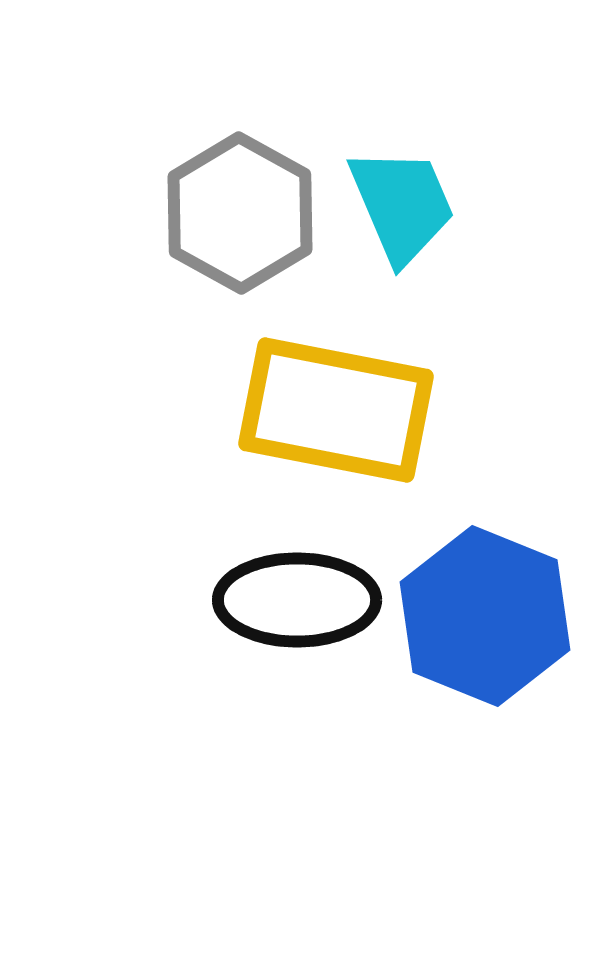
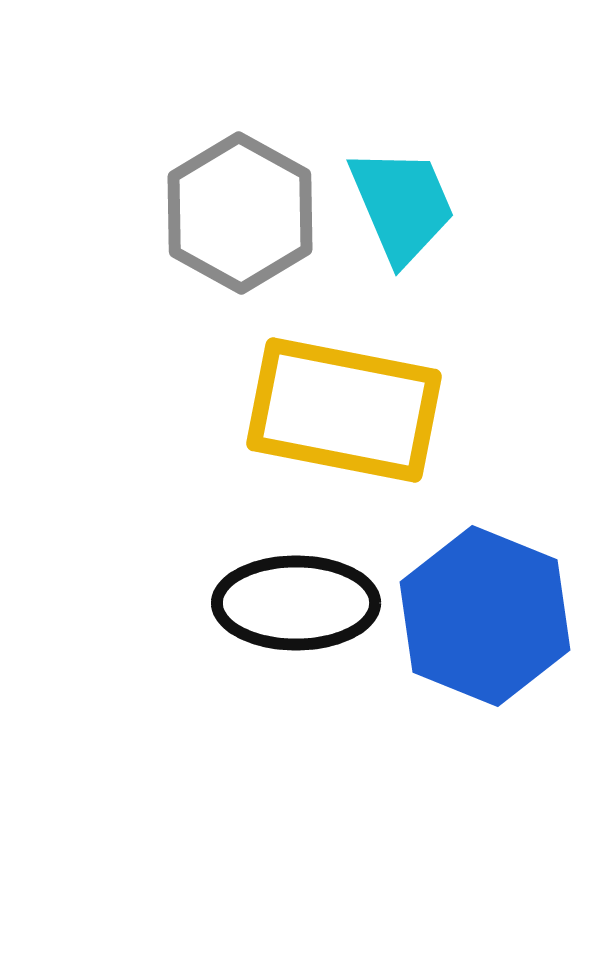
yellow rectangle: moved 8 px right
black ellipse: moved 1 px left, 3 px down
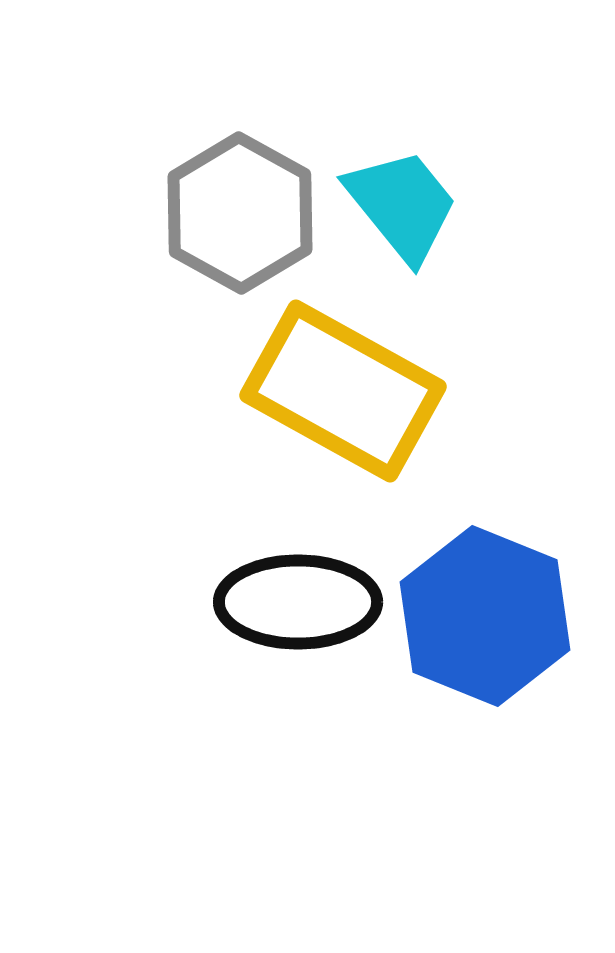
cyan trapezoid: rotated 16 degrees counterclockwise
yellow rectangle: moved 1 px left, 19 px up; rotated 18 degrees clockwise
black ellipse: moved 2 px right, 1 px up
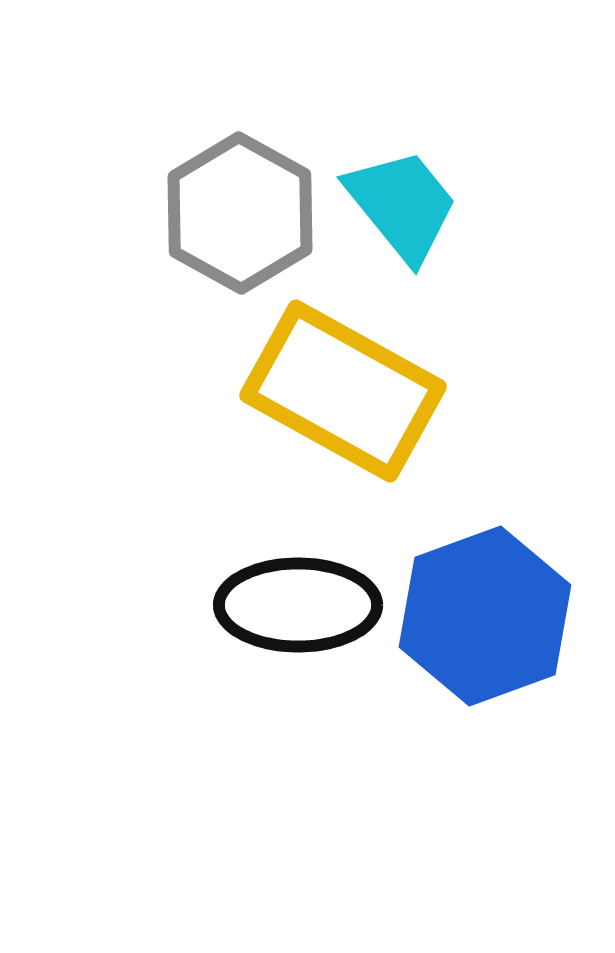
black ellipse: moved 3 px down
blue hexagon: rotated 18 degrees clockwise
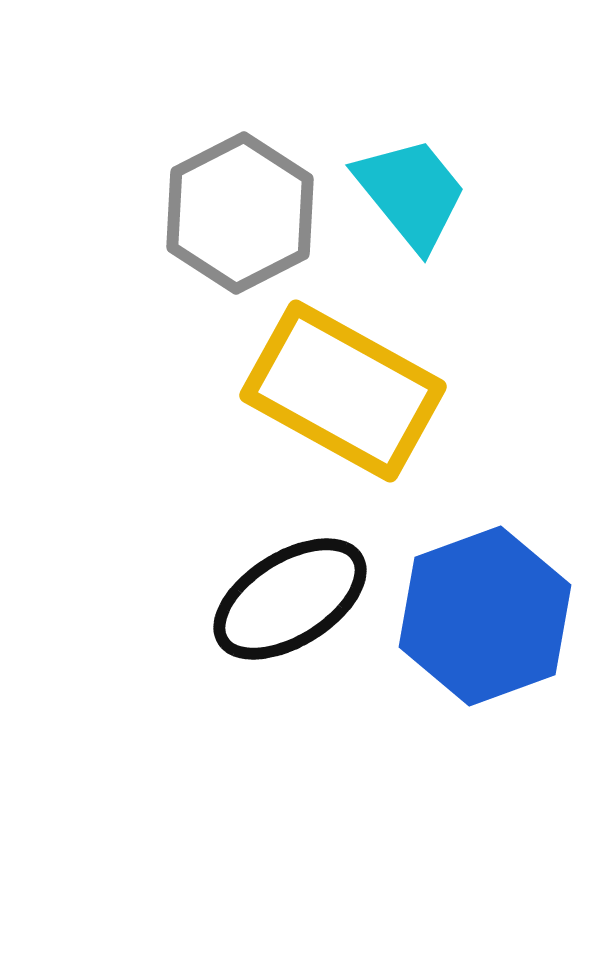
cyan trapezoid: moved 9 px right, 12 px up
gray hexagon: rotated 4 degrees clockwise
black ellipse: moved 8 px left, 6 px up; rotated 32 degrees counterclockwise
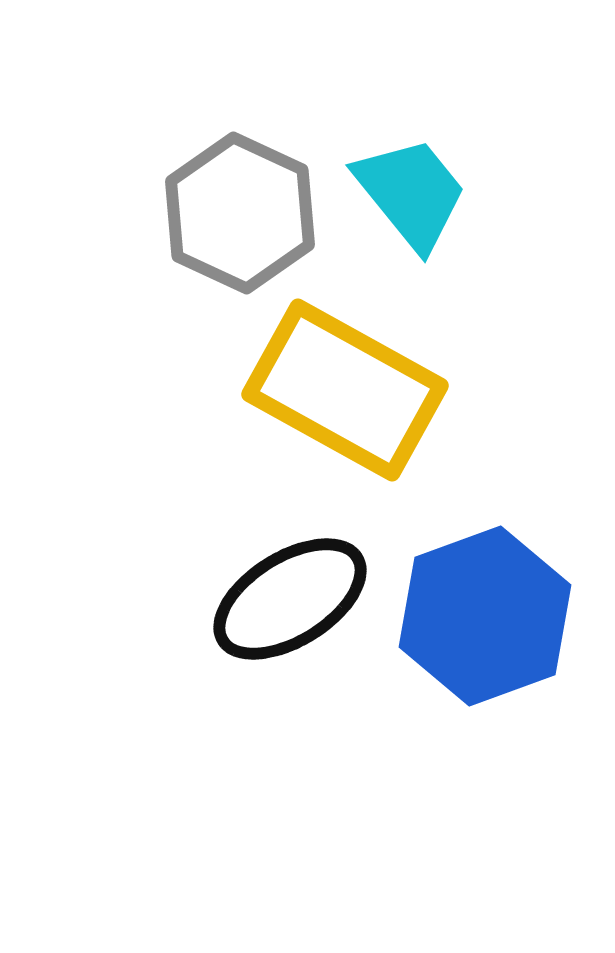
gray hexagon: rotated 8 degrees counterclockwise
yellow rectangle: moved 2 px right, 1 px up
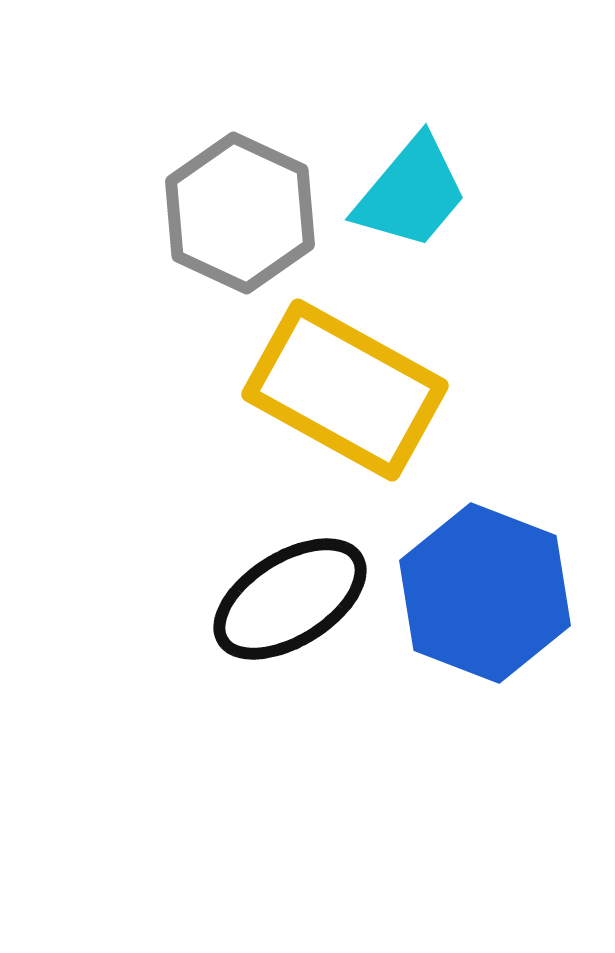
cyan trapezoid: rotated 79 degrees clockwise
blue hexagon: moved 23 px up; rotated 19 degrees counterclockwise
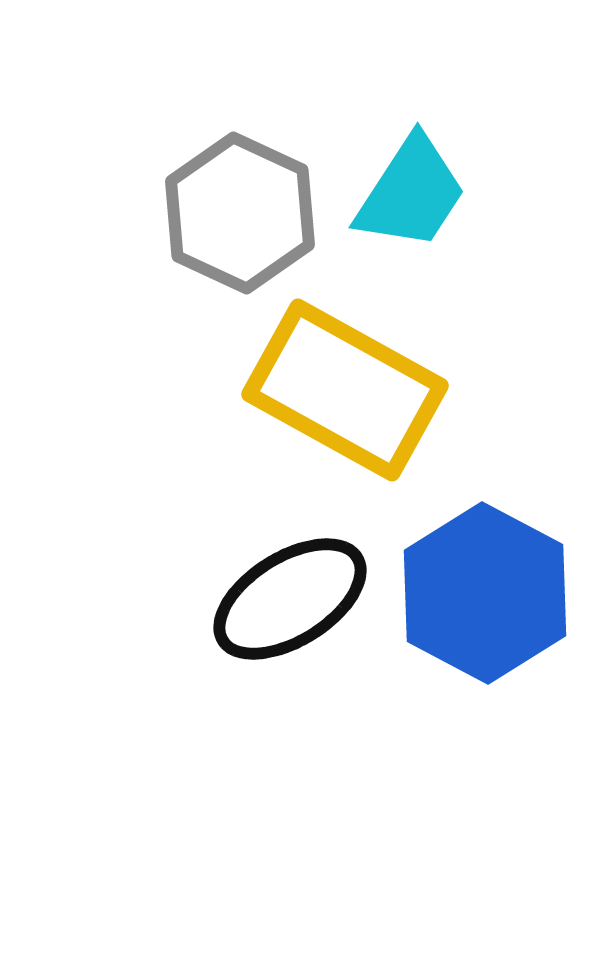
cyan trapezoid: rotated 7 degrees counterclockwise
blue hexagon: rotated 7 degrees clockwise
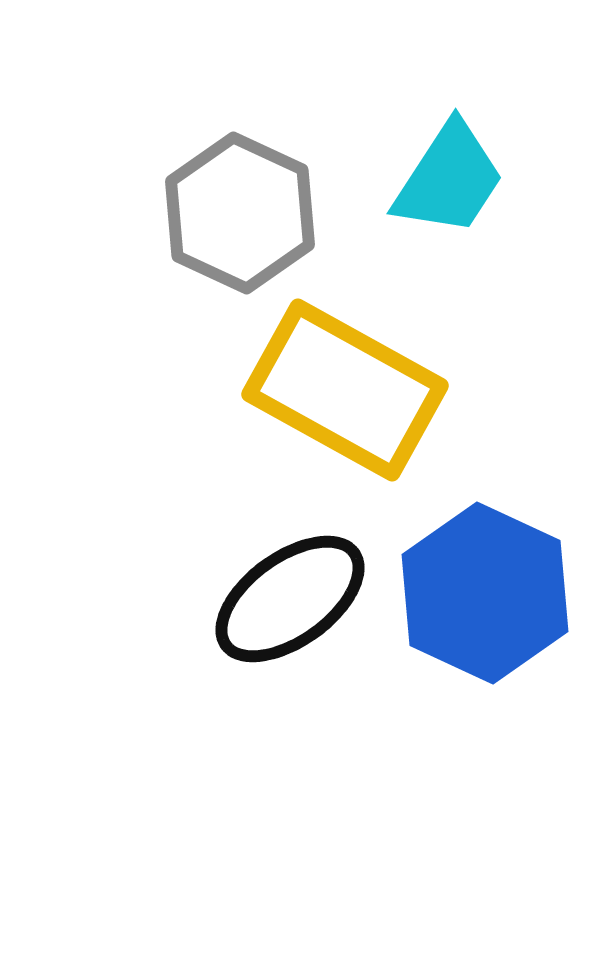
cyan trapezoid: moved 38 px right, 14 px up
blue hexagon: rotated 3 degrees counterclockwise
black ellipse: rotated 4 degrees counterclockwise
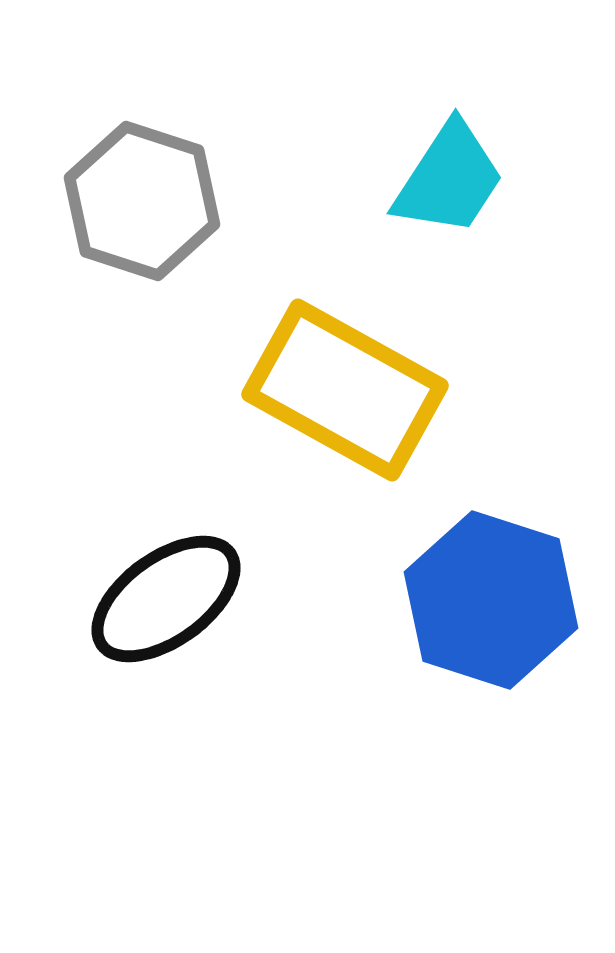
gray hexagon: moved 98 px left, 12 px up; rotated 7 degrees counterclockwise
blue hexagon: moved 6 px right, 7 px down; rotated 7 degrees counterclockwise
black ellipse: moved 124 px left
